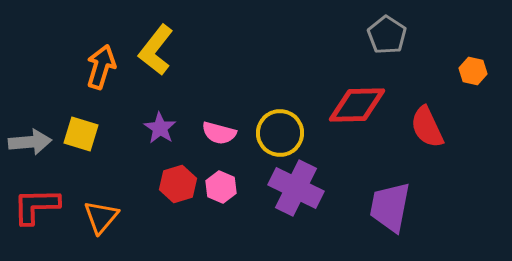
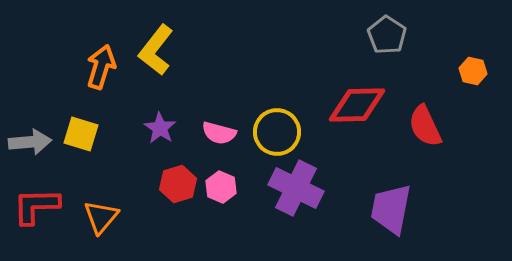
red semicircle: moved 2 px left, 1 px up
yellow circle: moved 3 px left, 1 px up
purple trapezoid: moved 1 px right, 2 px down
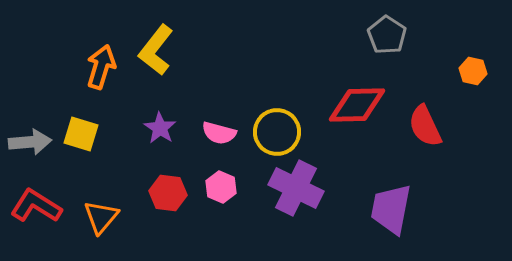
red hexagon: moved 10 px left, 9 px down; rotated 24 degrees clockwise
red L-shape: rotated 33 degrees clockwise
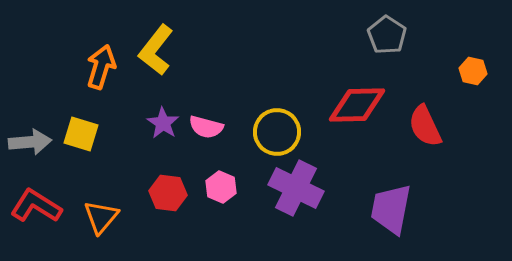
purple star: moved 3 px right, 5 px up
pink semicircle: moved 13 px left, 6 px up
